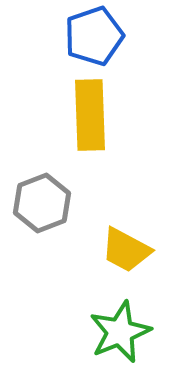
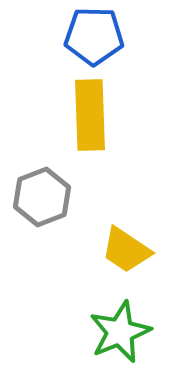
blue pentagon: rotated 20 degrees clockwise
gray hexagon: moved 6 px up
yellow trapezoid: rotated 6 degrees clockwise
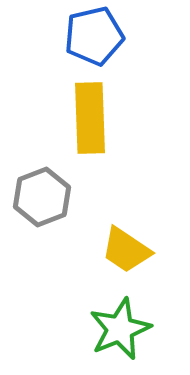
blue pentagon: rotated 14 degrees counterclockwise
yellow rectangle: moved 3 px down
green star: moved 3 px up
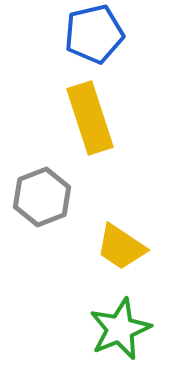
blue pentagon: moved 2 px up
yellow rectangle: rotated 16 degrees counterclockwise
yellow trapezoid: moved 5 px left, 3 px up
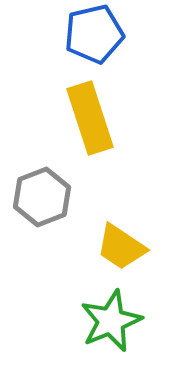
green star: moved 9 px left, 8 px up
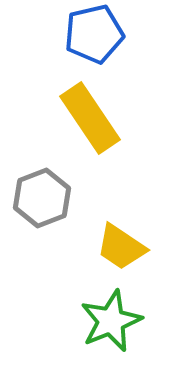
yellow rectangle: rotated 16 degrees counterclockwise
gray hexagon: moved 1 px down
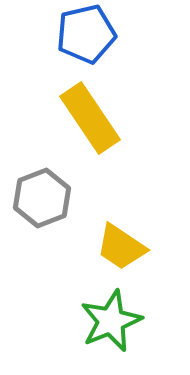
blue pentagon: moved 8 px left
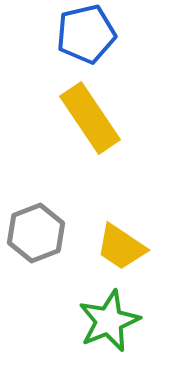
gray hexagon: moved 6 px left, 35 px down
green star: moved 2 px left
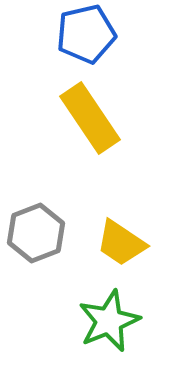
yellow trapezoid: moved 4 px up
